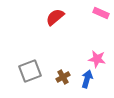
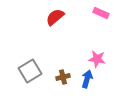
gray square: rotated 10 degrees counterclockwise
brown cross: rotated 16 degrees clockwise
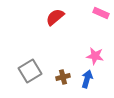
pink star: moved 2 px left, 3 px up
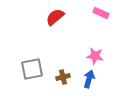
gray square: moved 2 px right, 2 px up; rotated 20 degrees clockwise
blue arrow: moved 2 px right
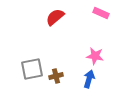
brown cross: moved 7 px left, 1 px up
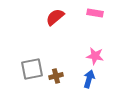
pink rectangle: moved 6 px left; rotated 14 degrees counterclockwise
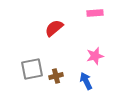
pink rectangle: rotated 14 degrees counterclockwise
red semicircle: moved 1 px left, 11 px down
pink star: rotated 24 degrees counterclockwise
blue arrow: moved 3 px left, 2 px down; rotated 42 degrees counterclockwise
